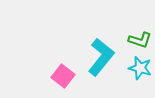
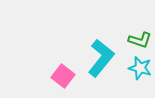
cyan L-shape: moved 1 px down
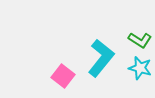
green L-shape: rotated 15 degrees clockwise
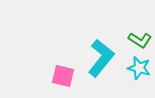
cyan star: moved 1 px left
pink square: rotated 25 degrees counterclockwise
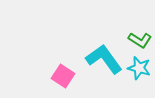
cyan L-shape: moved 3 px right, 1 px down; rotated 75 degrees counterclockwise
pink square: rotated 20 degrees clockwise
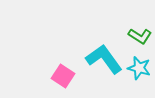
green L-shape: moved 4 px up
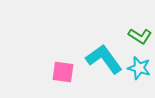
pink square: moved 4 px up; rotated 25 degrees counterclockwise
